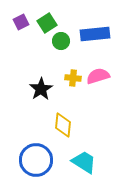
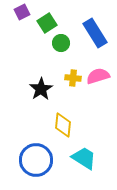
purple square: moved 1 px right, 10 px up
blue rectangle: moved 1 px up; rotated 64 degrees clockwise
green circle: moved 2 px down
cyan trapezoid: moved 4 px up
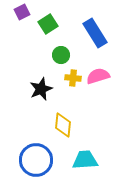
green square: moved 1 px right, 1 px down
green circle: moved 12 px down
black star: rotated 10 degrees clockwise
cyan trapezoid: moved 1 px right, 2 px down; rotated 36 degrees counterclockwise
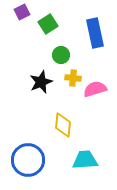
blue rectangle: rotated 20 degrees clockwise
pink semicircle: moved 3 px left, 13 px down
black star: moved 7 px up
blue circle: moved 8 px left
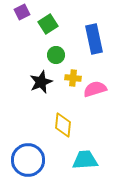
blue rectangle: moved 1 px left, 6 px down
green circle: moved 5 px left
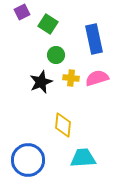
green square: rotated 24 degrees counterclockwise
yellow cross: moved 2 px left
pink semicircle: moved 2 px right, 11 px up
cyan trapezoid: moved 2 px left, 2 px up
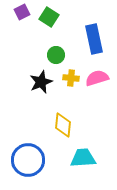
green square: moved 1 px right, 7 px up
